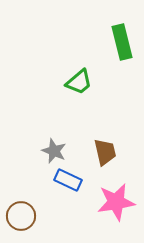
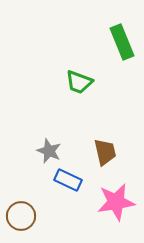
green rectangle: rotated 8 degrees counterclockwise
green trapezoid: rotated 60 degrees clockwise
gray star: moved 5 px left
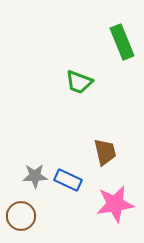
gray star: moved 14 px left, 25 px down; rotated 25 degrees counterclockwise
pink star: moved 1 px left, 2 px down
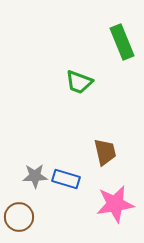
blue rectangle: moved 2 px left, 1 px up; rotated 8 degrees counterclockwise
brown circle: moved 2 px left, 1 px down
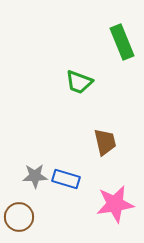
brown trapezoid: moved 10 px up
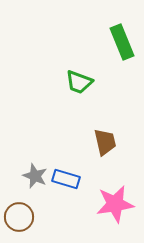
gray star: rotated 25 degrees clockwise
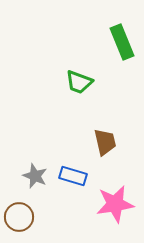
blue rectangle: moved 7 px right, 3 px up
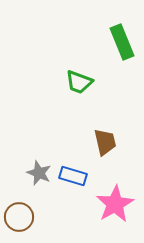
gray star: moved 4 px right, 3 px up
pink star: rotated 21 degrees counterclockwise
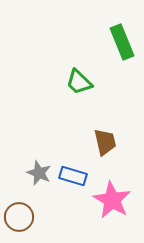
green trapezoid: rotated 24 degrees clockwise
pink star: moved 3 px left, 4 px up; rotated 12 degrees counterclockwise
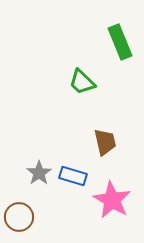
green rectangle: moved 2 px left
green trapezoid: moved 3 px right
gray star: rotated 15 degrees clockwise
